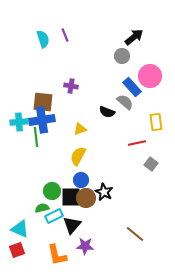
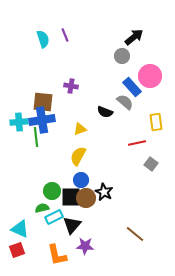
black semicircle: moved 2 px left
cyan rectangle: moved 1 px down
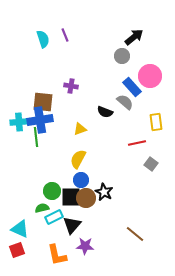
blue cross: moved 2 px left
yellow semicircle: moved 3 px down
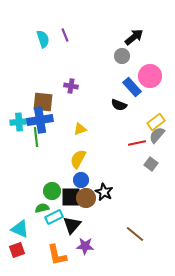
gray semicircle: moved 32 px right, 33 px down; rotated 90 degrees counterclockwise
black semicircle: moved 14 px right, 7 px up
yellow rectangle: rotated 60 degrees clockwise
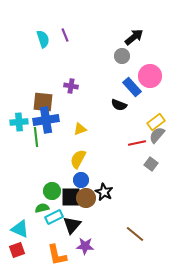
blue cross: moved 6 px right
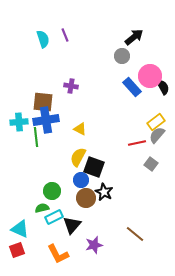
black semicircle: moved 44 px right, 18 px up; rotated 140 degrees counterclockwise
yellow triangle: rotated 48 degrees clockwise
yellow semicircle: moved 2 px up
black square: moved 23 px right, 30 px up; rotated 20 degrees clockwise
purple star: moved 9 px right, 1 px up; rotated 18 degrees counterclockwise
orange L-shape: moved 1 px right, 1 px up; rotated 15 degrees counterclockwise
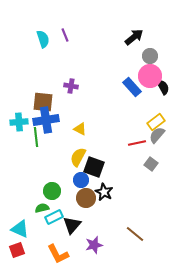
gray circle: moved 28 px right
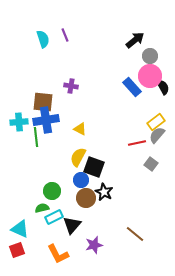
black arrow: moved 1 px right, 3 px down
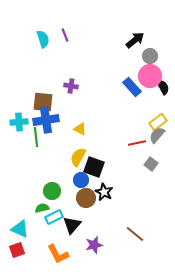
yellow rectangle: moved 2 px right
